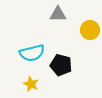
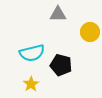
yellow circle: moved 2 px down
yellow star: rotated 14 degrees clockwise
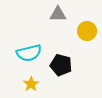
yellow circle: moved 3 px left, 1 px up
cyan semicircle: moved 3 px left
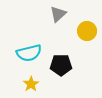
gray triangle: rotated 42 degrees counterclockwise
black pentagon: rotated 15 degrees counterclockwise
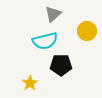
gray triangle: moved 5 px left
cyan semicircle: moved 16 px right, 12 px up
yellow star: moved 1 px left, 1 px up
